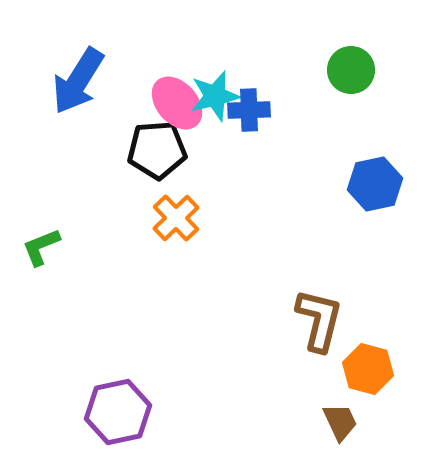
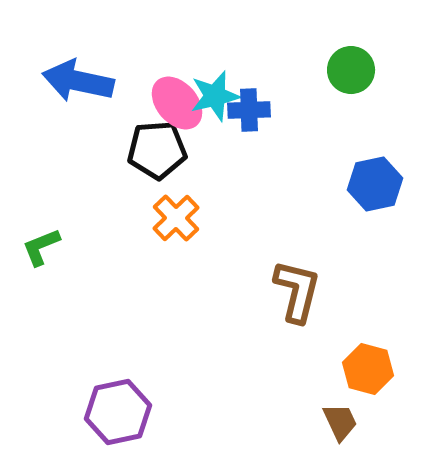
blue arrow: rotated 70 degrees clockwise
brown L-shape: moved 22 px left, 29 px up
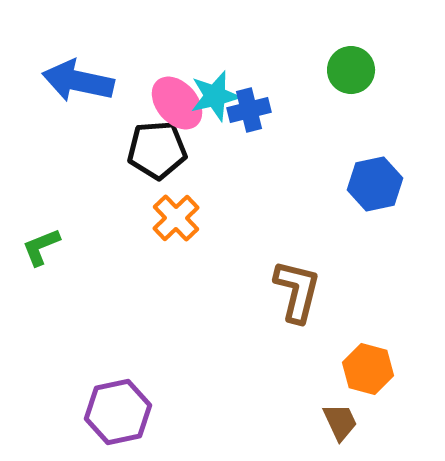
blue cross: rotated 12 degrees counterclockwise
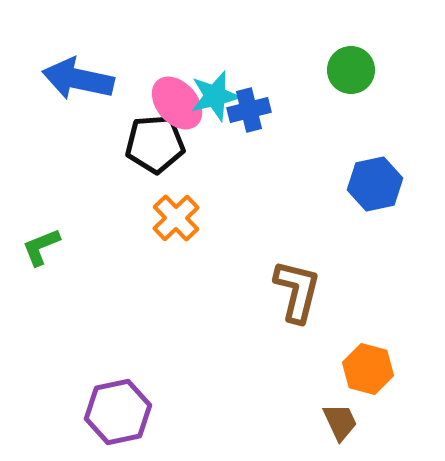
blue arrow: moved 2 px up
black pentagon: moved 2 px left, 6 px up
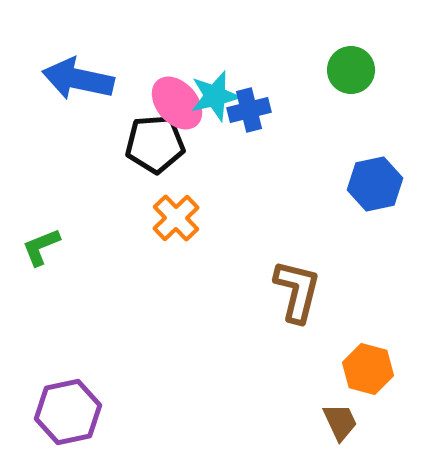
purple hexagon: moved 50 px left
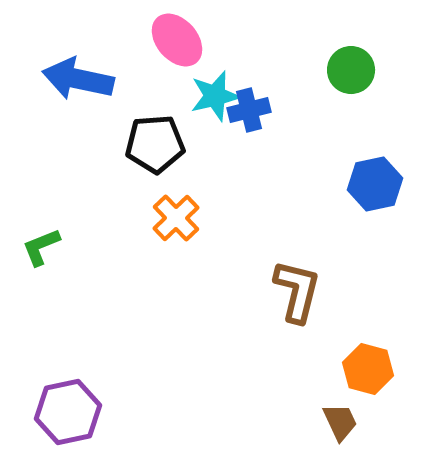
pink ellipse: moved 63 px up
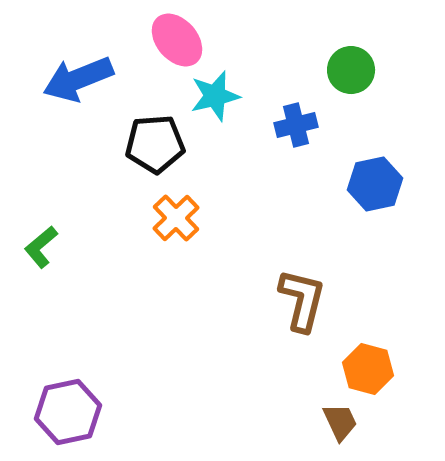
blue arrow: rotated 34 degrees counterclockwise
blue cross: moved 47 px right, 15 px down
green L-shape: rotated 18 degrees counterclockwise
brown L-shape: moved 5 px right, 9 px down
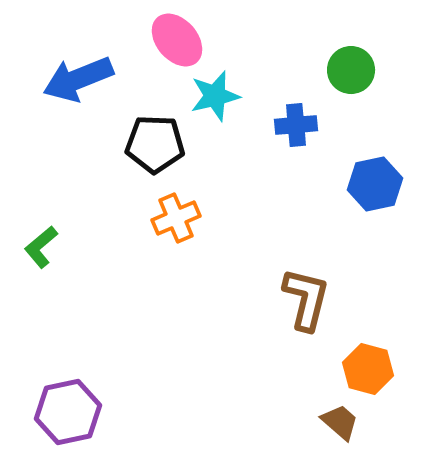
blue cross: rotated 9 degrees clockwise
black pentagon: rotated 6 degrees clockwise
orange cross: rotated 21 degrees clockwise
brown L-shape: moved 4 px right, 1 px up
brown trapezoid: rotated 24 degrees counterclockwise
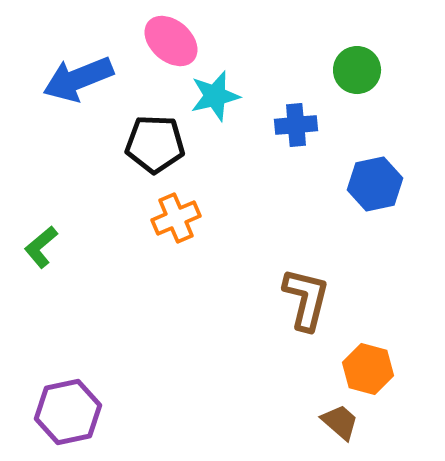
pink ellipse: moved 6 px left, 1 px down; rotated 8 degrees counterclockwise
green circle: moved 6 px right
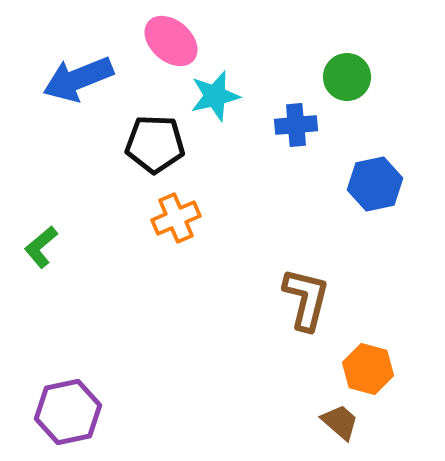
green circle: moved 10 px left, 7 px down
